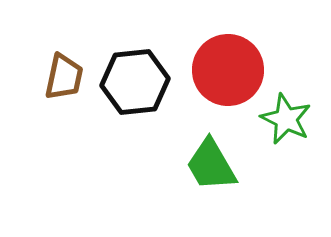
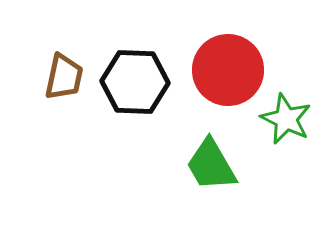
black hexagon: rotated 8 degrees clockwise
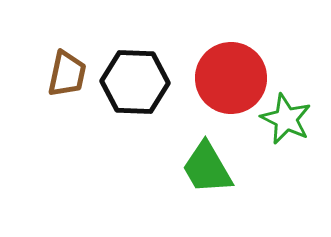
red circle: moved 3 px right, 8 px down
brown trapezoid: moved 3 px right, 3 px up
green trapezoid: moved 4 px left, 3 px down
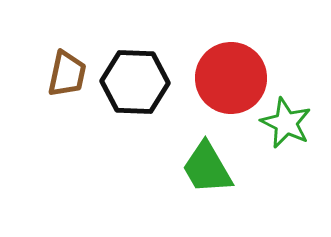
green star: moved 4 px down
